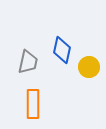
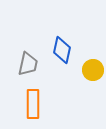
gray trapezoid: moved 2 px down
yellow circle: moved 4 px right, 3 px down
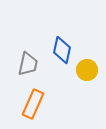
yellow circle: moved 6 px left
orange rectangle: rotated 24 degrees clockwise
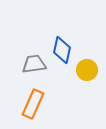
gray trapezoid: moved 6 px right; rotated 110 degrees counterclockwise
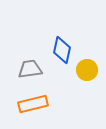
gray trapezoid: moved 4 px left, 5 px down
orange rectangle: rotated 52 degrees clockwise
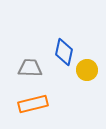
blue diamond: moved 2 px right, 2 px down
gray trapezoid: moved 1 px up; rotated 10 degrees clockwise
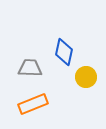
yellow circle: moved 1 px left, 7 px down
orange rectangle: rotated 8 degrees counterclockwise
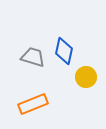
blue diamond: moved 1 px up
gray trapezoid: moved 3 px right, 11 px up; rotated 15 degrees clockwise
